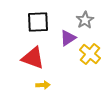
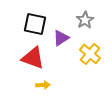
black square: moved 3 px left, 2 px down; rotated 15 degrees clockwise
purple triangle: moved 7 px left
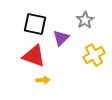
purple triangle: rotated 12 degrees counterclockwise
yellow cross: moved 4 px right, 1 px down; rotated 20 degrees clockwise
red triangle: moved 1 px right, 2 px up
yellow arrow: moved 5 px up
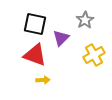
red triangle: moved 1 px right, 1 px up
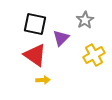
red triangle: rotated 15 degrees clockwise
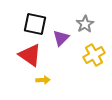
gray star: moved 4 px down
red triangle: moved 5 px left
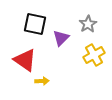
gray star: moved 3 px right
red triangle: moved 5 px left, 5 px down
yellow arrow: moved 1 px left, 1 px down
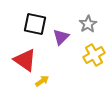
purple triangle: moved 1 px up
yellow arrow: rotated 32 degrees counterclockwise
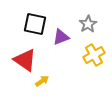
purple triangle: rotated 24 degrees clockwise
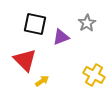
gray star: moved 1 px left, 1 px up
yellow cross: moved 20 px down; rotated 30 degrees counterclockwise
red triangle: rotated 10 degrees clockwise
